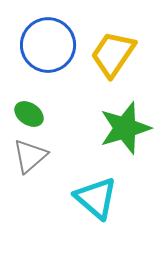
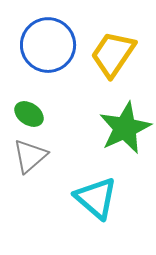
green star: rotated 8 degrees counterclockwise
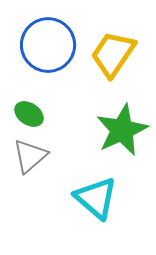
green star: moved 3 px left, 2 px down
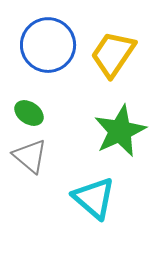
green ellipse: moved 1 px up
green star: moved 2 px left, 1 px down
gray triangle: rotated 39 degrees counterclockwise
cyan triangle: moved 2 px left
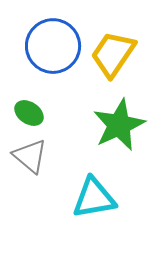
blue circle: moved 5 px right, 1 px down
green star: moved 1 px left, 6 px up
cyan triangle: rotated 51 degrees counterclockwise
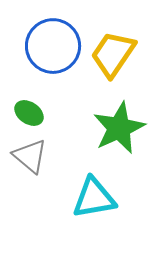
green star: moved 3 px down
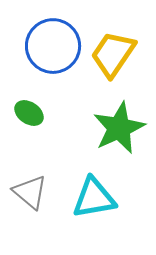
gray triangle: moved 36 px down
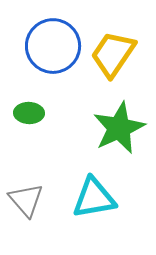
green ellipse: rotated 32 degrees counterclockwise
gray triangle: moved 4 px left, 8 px down; rotated 9 degrees clockwise
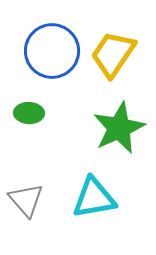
blue circle: moved 1 px left, 5 px down
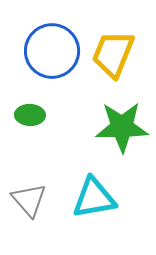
yellow trapezoid: rotated 12 degrees counterclockwise
green ellipse: moved 1 px right, 2 px down
green star: moved 3 px right, 1 px up; rotated 24 degrees clockwise
gray triangle: moved 3 px right
